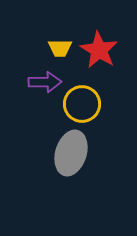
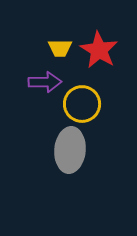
gray ellipse: moved 1 px left, 3 px up; rotated 12 degrees counterclockwise
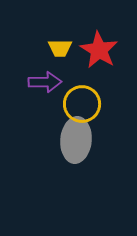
gray ellipse: moved 6 px right, 10 px up
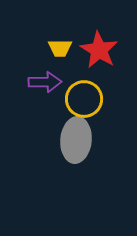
yellow circle: moved 2 px right, 5 px up
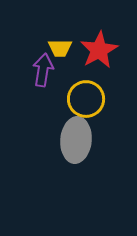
red star: rotated 12 degrees clockwise
purple arrow: moved 2 px left, 12 px up; rotated 80 degrees counterclockwise
yellow circle: moved 2 px right
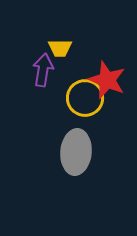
red star: moved 8 px right, 30 px down; rotated 21 degrees counterclockwise
yellow circle: moved 1 px left, 1 px up
gray ellipse: moved 12 px down
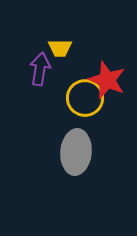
purple arrow: moved 3 px left, 1 px up
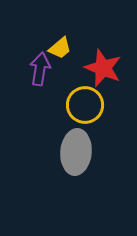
yellow trapezoid: rotated 40 degrees counterclockwise
red star: moved 4 px left, 12 px up
yellow circle: moved 7 px down
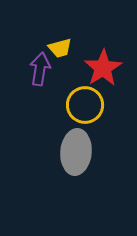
yellow trapezoid: rotated 25 degrees clockwise
red star: rotated 18 degrees clockwise
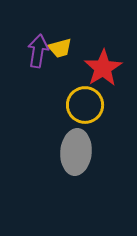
purple arrow: moved 2 px left, 18 px up
